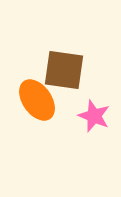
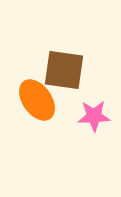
pink star: rotated 24 degrees counterclockwise
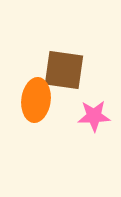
orange ellipse: moved 1 px left; rotated 42 degrees clockwise
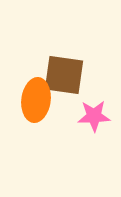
brown square: moved 5 px down
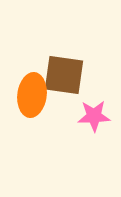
orange ellipse: moved 4 px left, 5 px up
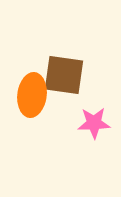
pink star: moved 7 px down
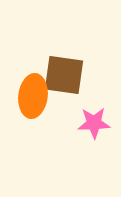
orange ellipse: moved 1 px right, 1 px down
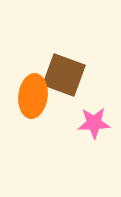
brown square: rotated 12 degrees clockwise
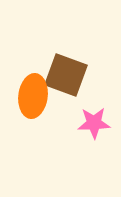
brown square: moved 2 px right
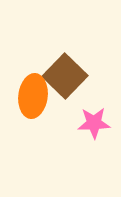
brown square: moved 1 px left, 1 px down; rotated 24 degrees clockwise
